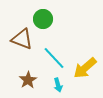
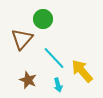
brown triangle: rotated 50 degrees clockwise
yellow arrow: moved 3 px left, 3 px down; rotated 90 degrees clockwise
brown star: rotated 18 degrees counterclockwise
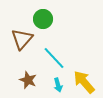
yellow arrow: moved 2 px right, 11 px down
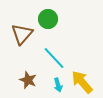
green circle: moved 5 px right
brown triangle: moved 5 px up
yellow arrow: moved 2 px left
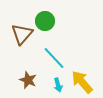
green circle: moved 3 px left, 2 px down
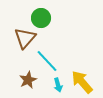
green circle: moved 4 px left, 3 px up
brown triangle: moved 3 px right, 4 px down
cyan line: moved 7 px left, 3 px down
brown star: rotated 24 degrees clockwise
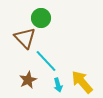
brown triangle: rotated 25 degrees counterclockwise
cyan line: moved 1 px left
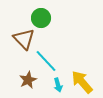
brown triangle: moved 1 px left, 1 px down
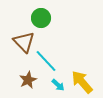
brown triangle: moved 3 px down
cyan arrow: rotated 32 degrees counterclockwise
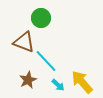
brown triangle: rotated 25 degrees counterclockwise
